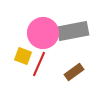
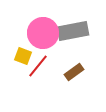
red line: moved 1 px left, 2 px down; rotated 15 degrees clockwise
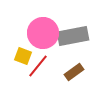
gray rectangle: moved 5 px down
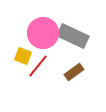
gray rectangle: rotated 36 degrees clockwise
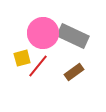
yellow square: moved 1 px left, 2 px down; rotated 36 degrees counterclockwise
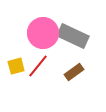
yellow square: moved 6 px left, 8 px down
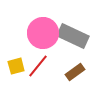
brown rectangle: moved 1 px right
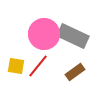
pink circle: moved 1 px right, 1 px down
yellow square: rotated 24 degrees clockwise
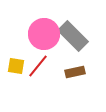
gray rectangle: rotated 20 degrees clockwise
brown rectangle: rotated 24 degrees clockwise
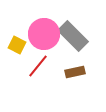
yellow square: moved 1 px right, 21 px up; rotated 18 degrees clockwise
